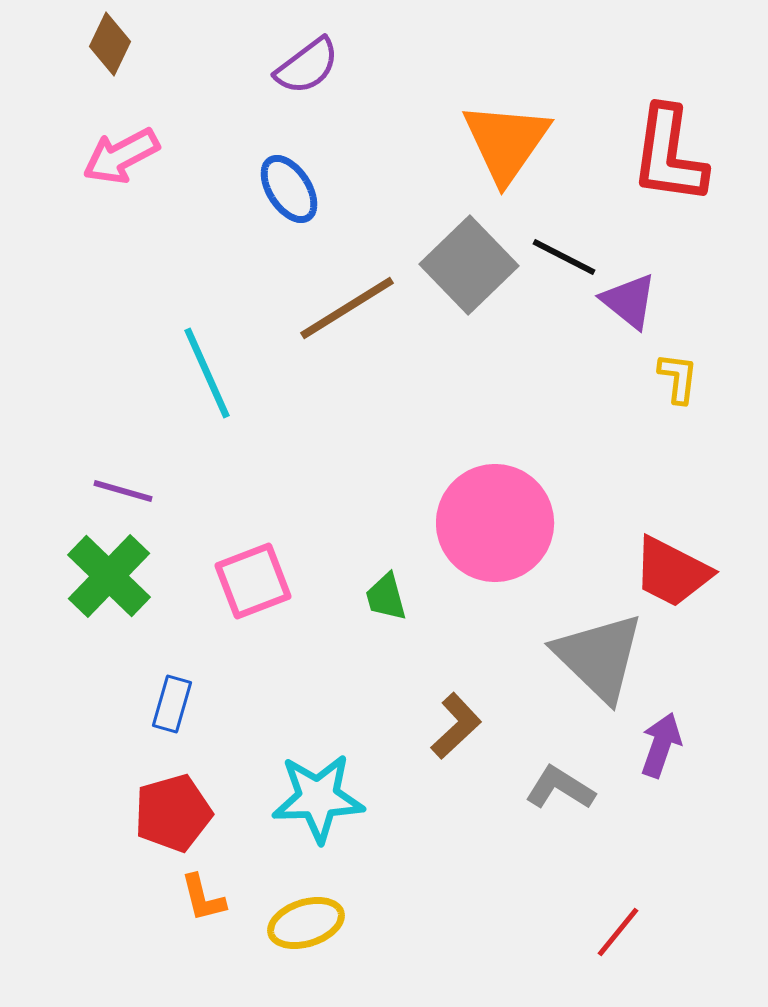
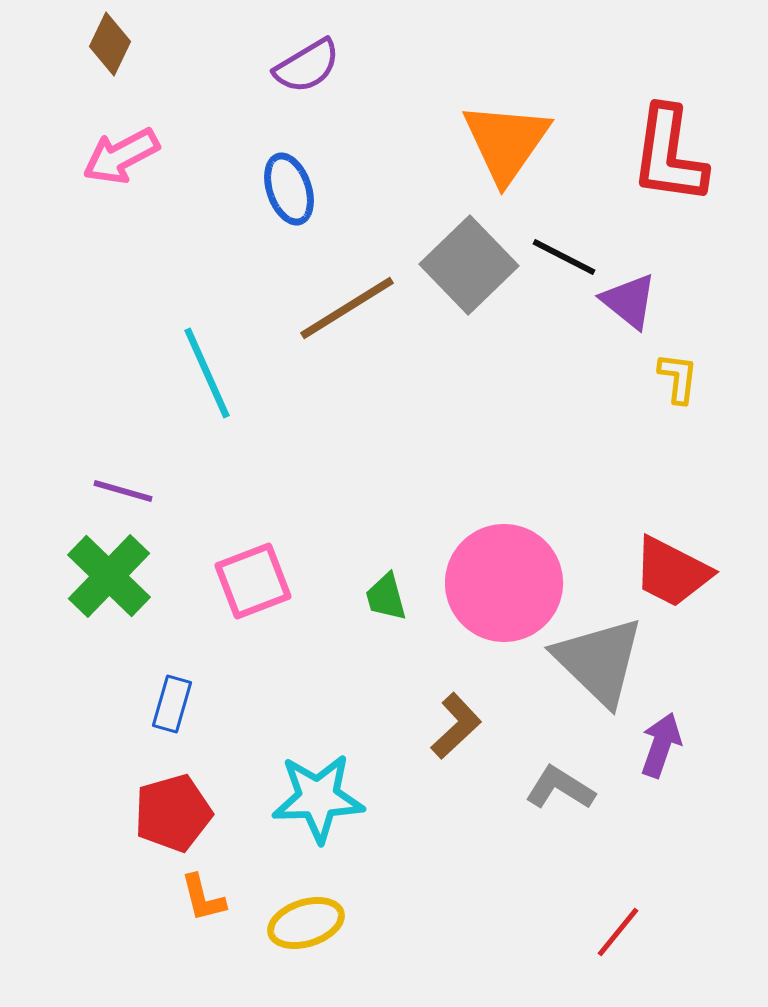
purple semicircle: rotated 6 degrees clockwise
blue ellipse: rotated 14 degrees clockwise
pink circle: moved 9 px right, 60 px down
gray triangle: moved 4 px down
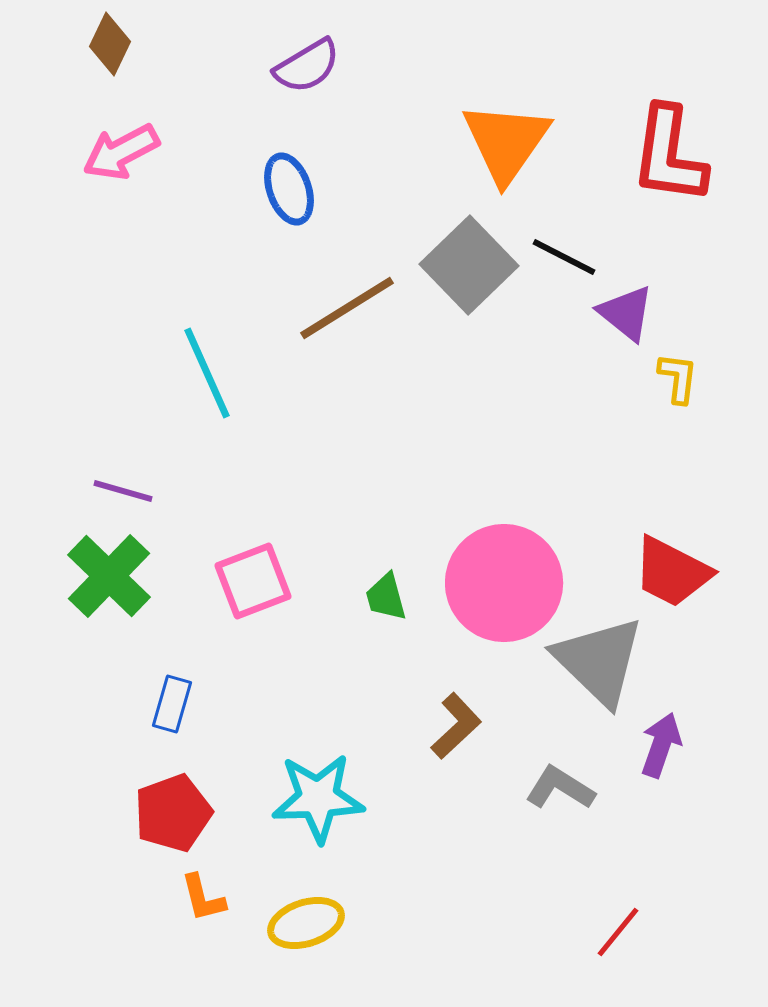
pink arrow: moved 4 px up
purple triangle: moved 3 px left, 12 px down
red pentagon: rotated 4 degrees counterclockwise
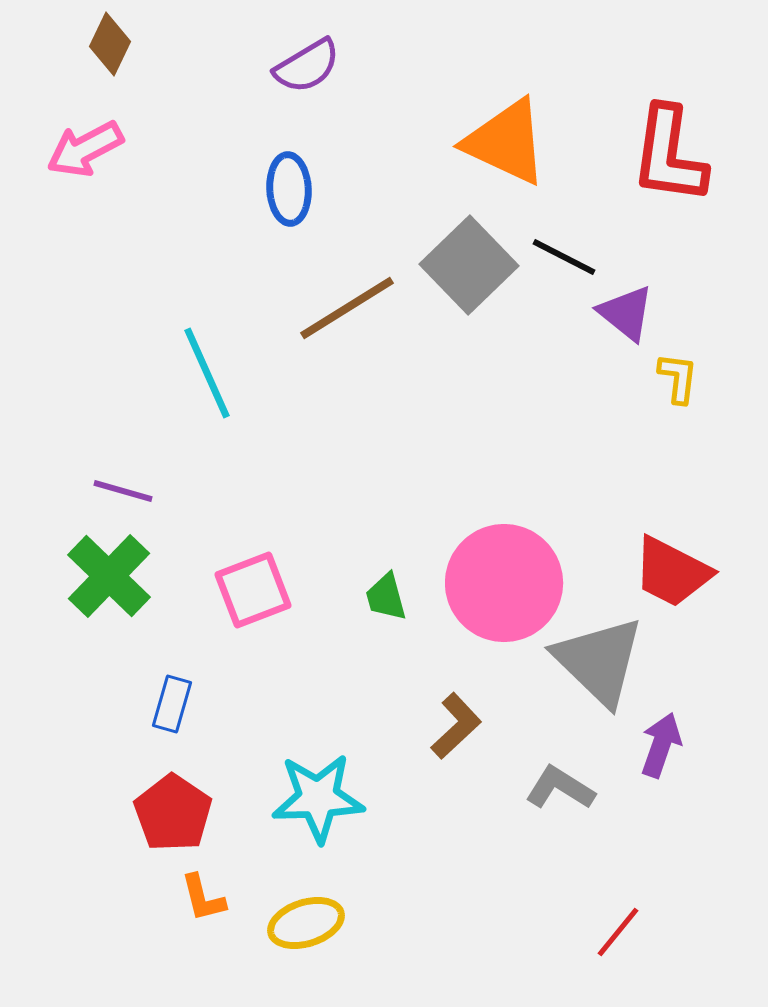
orange triangle: rotated 40 degrees counterclockwise
pink arrow: moved 36 px left, 3 px up
blue ellipse: rotated 16 degrees clockwise
pink square: moved 9 px down
red pentagon: rotated 18 degrees counterclockwise
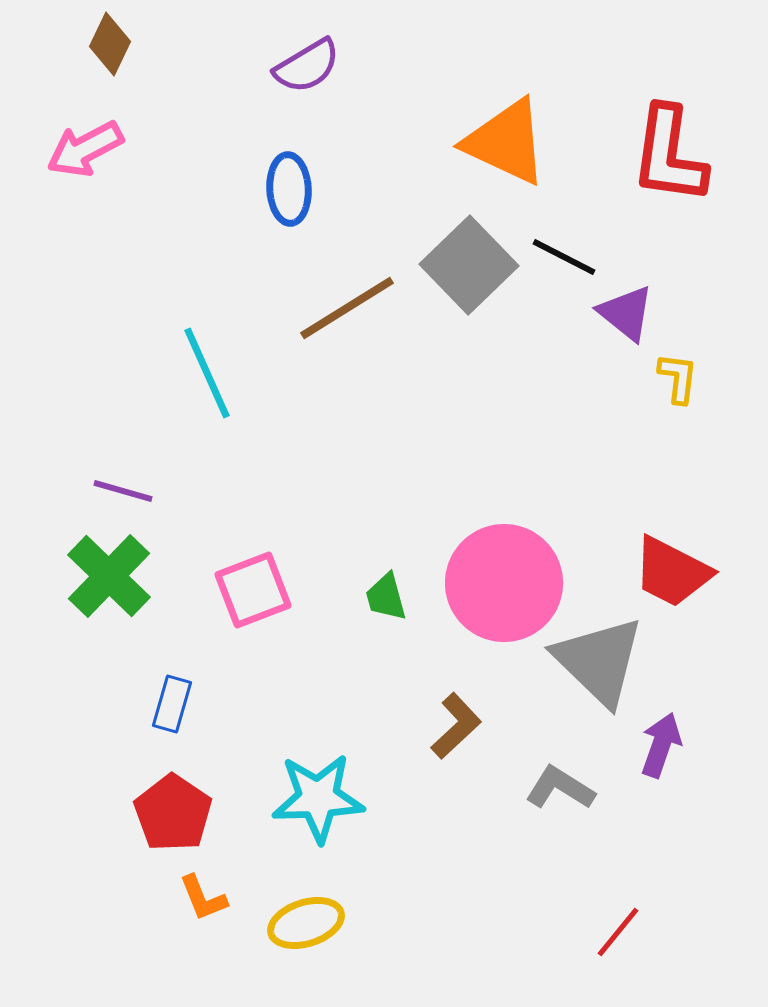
orange L-shape: rotated 8 degrees counterclockwise
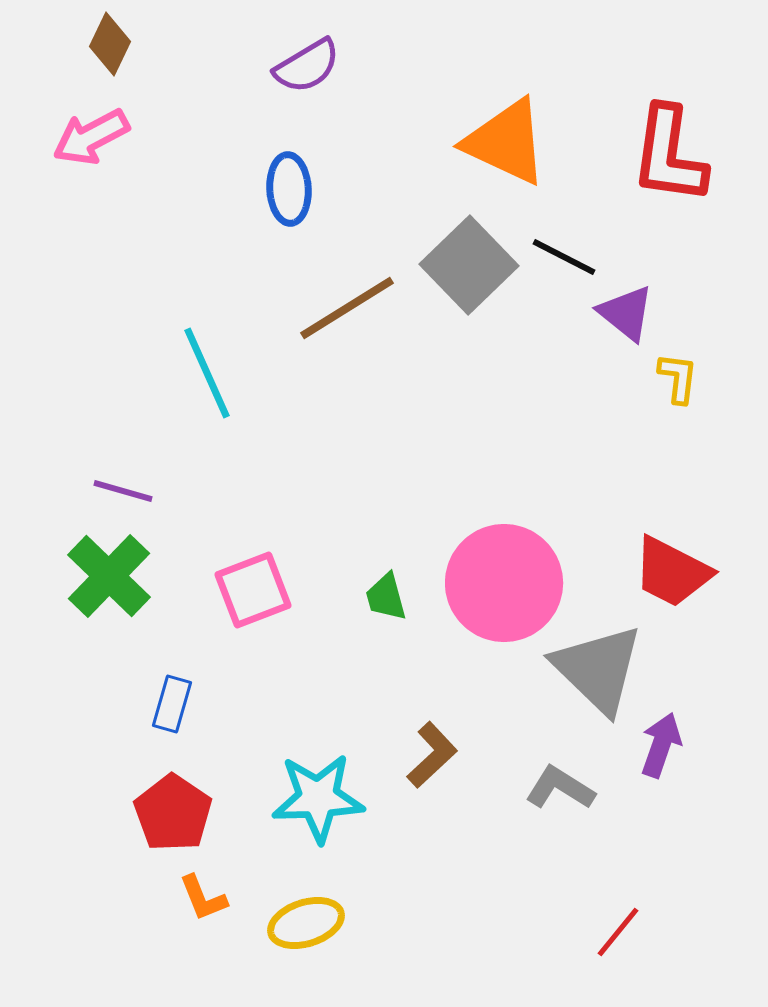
pink arrow: moved 6 px right, 12 px up
gray triangle: moved 1 px left, 8 px down
brown L-shape: moved 24 px left, 29 px down
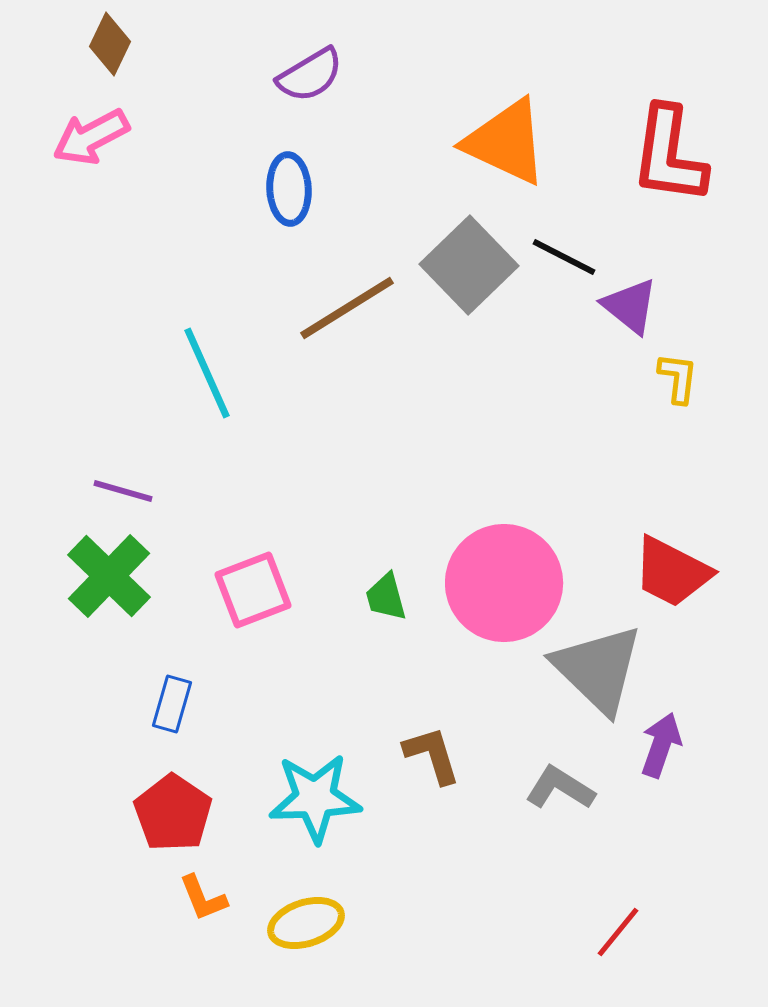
purple semicircle: moved 3 px right, 9 px down
purple triangle: moved 4 px right, 7 px up
brown L-shape: rotated 64 degrees counterclockwise
cyan star: moved 3 px left
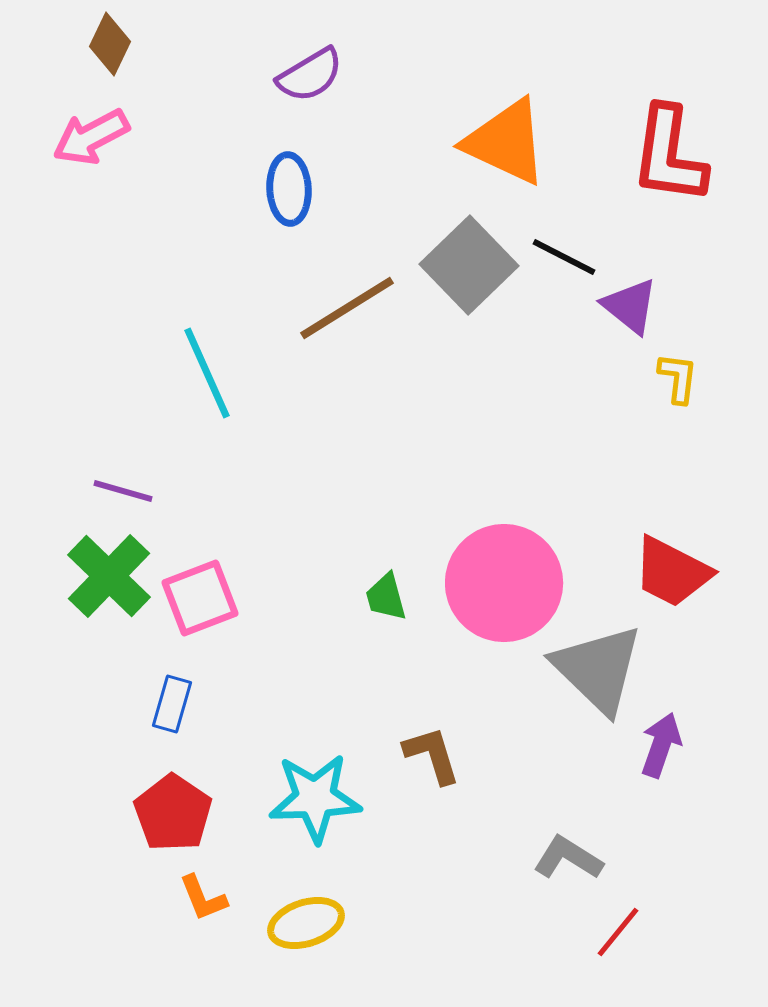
pink square: moved 53 px left, 8 px down
gray L-shape: moved 8 px right, 70 px down
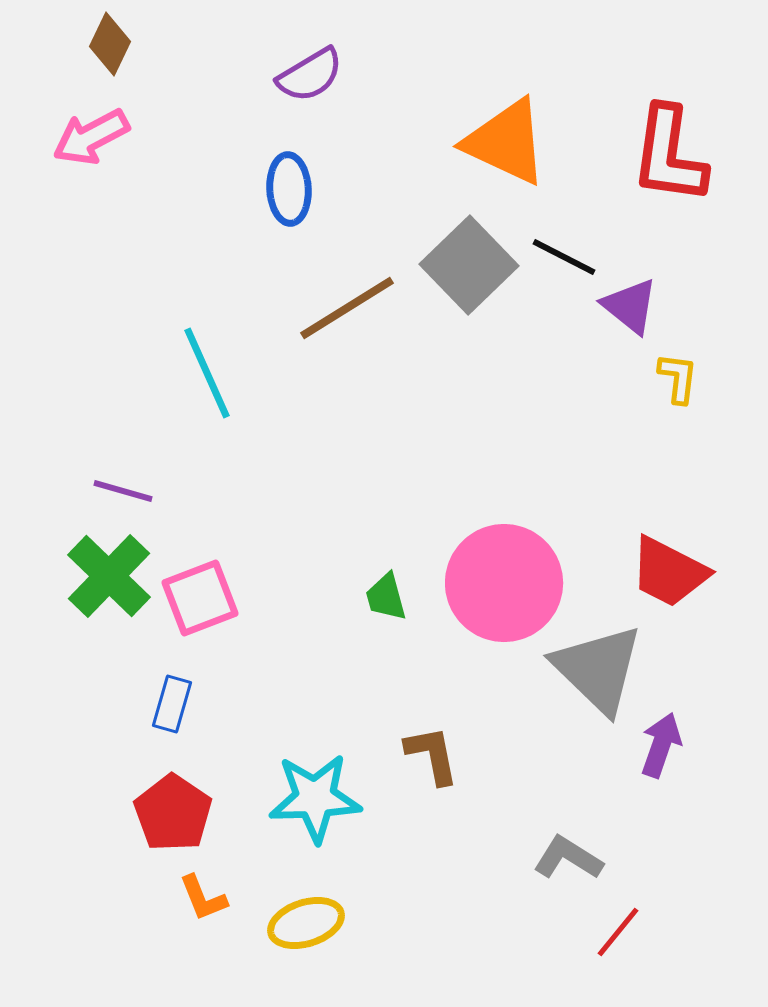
red trapezoid: moved 3 px left
brown L-shape: rotated 6 degrees clockwise
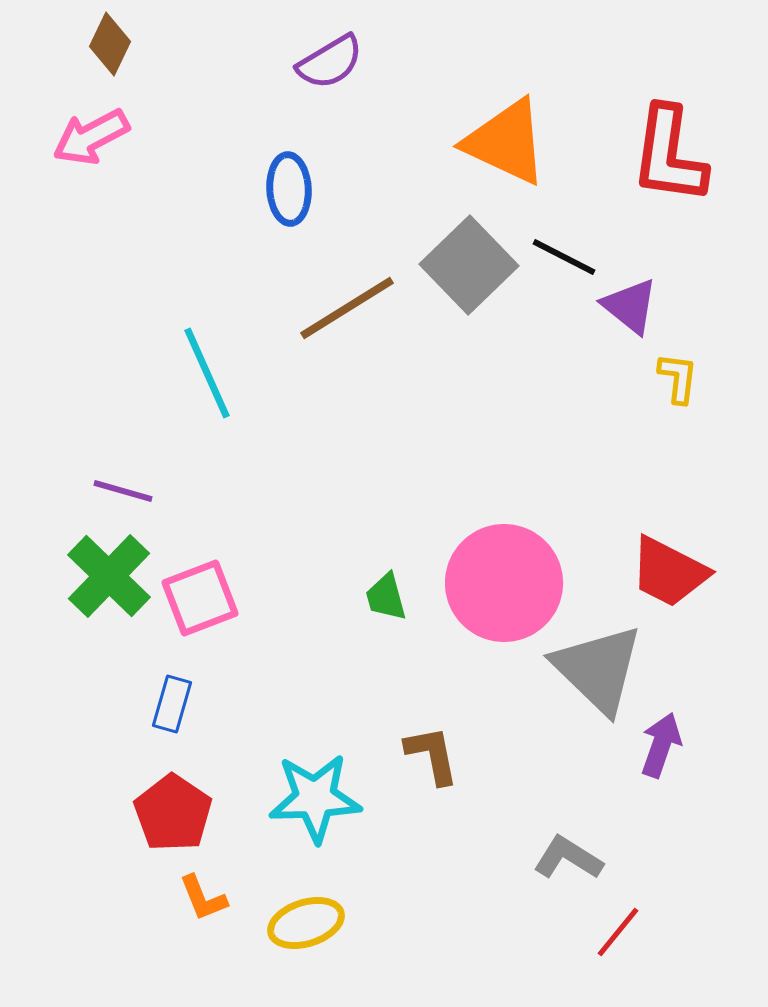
purple semicircle: moved 20 px right, 13 px up
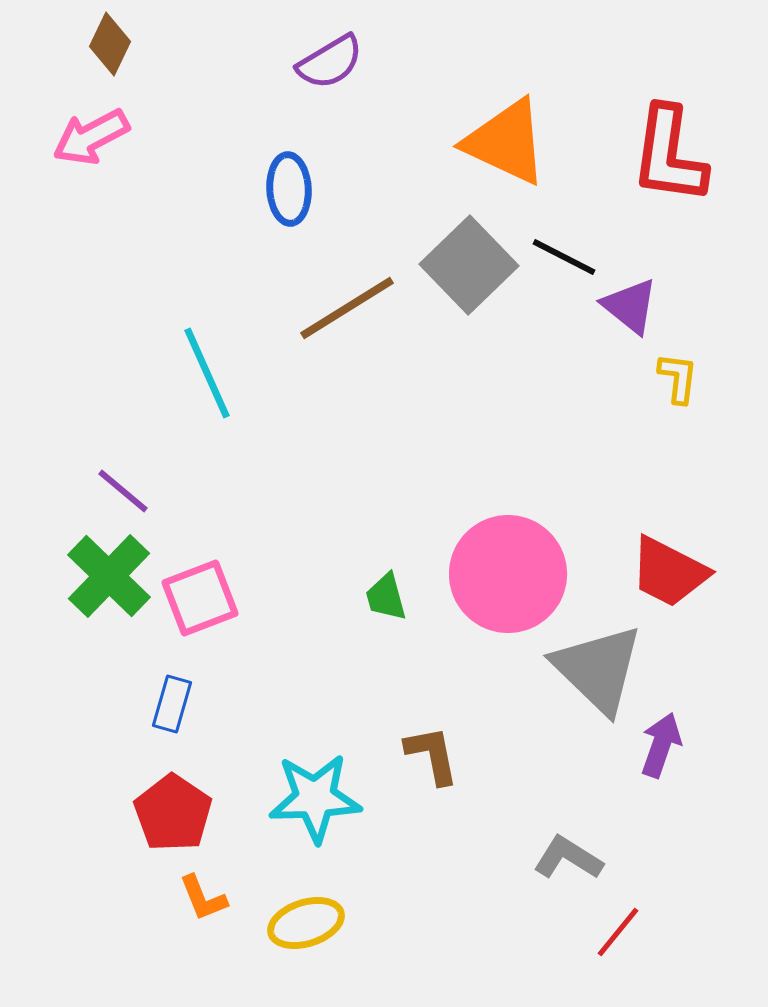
purple line: rotated 24 degrees clockwise
pink circle: moved 4 px right, 9 px up
